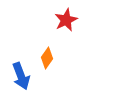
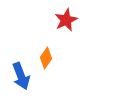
orange diamond: moved 1 px left
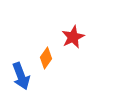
red star: moved 7 px right, 17 px down
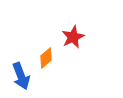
orange diamond: rotated 15 degrees clockwise
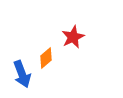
blue arrow: moved 1 px right, 2 px up
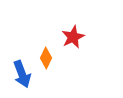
orange diamond: rotated 25 degrees counterclockwise
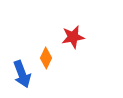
red star: rotated 15 degrees clockwise
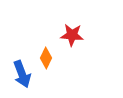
red star: moved 1 px left, 2 px up; rotated 15 degrees clockwise
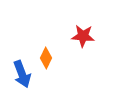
red star: moved 11 px right, 1 px down
